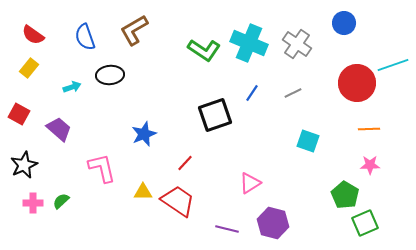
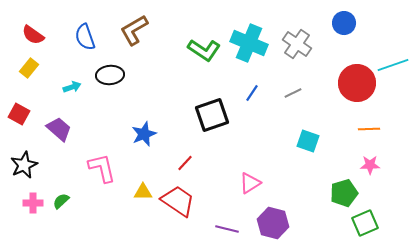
black square: moved 3 px left
green pentagon: moved 1 px left, 2 px up; rotated 24 degrees clockwise
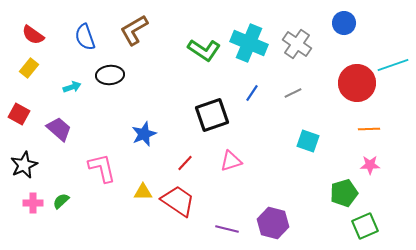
pink triangle: moved 19 px left, 22 px up; rotated 15 degrees clockwise
green square: moved 3 px down
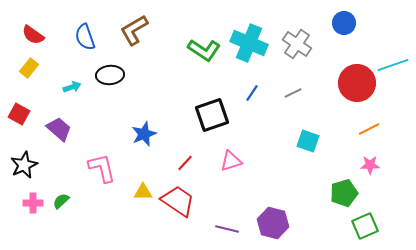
orange line: rotated 25 degrees counterclockwise
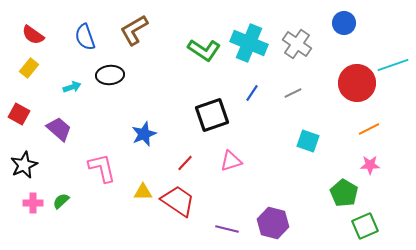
green pentagon: rotated 24 degrees counterclockwise
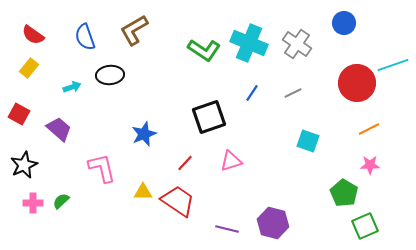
black square: moved 3 px left, 2 px down
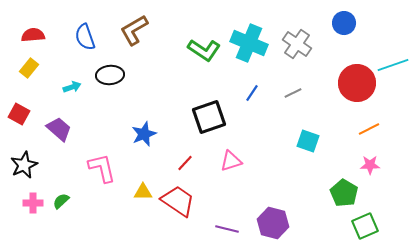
red semicircle: rotated 140 degrees clockwise
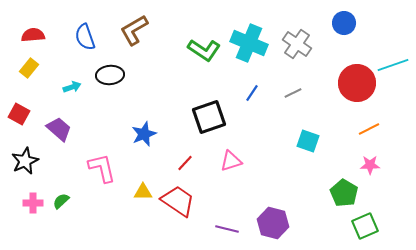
black star: moved 1 px right, 4 px up
